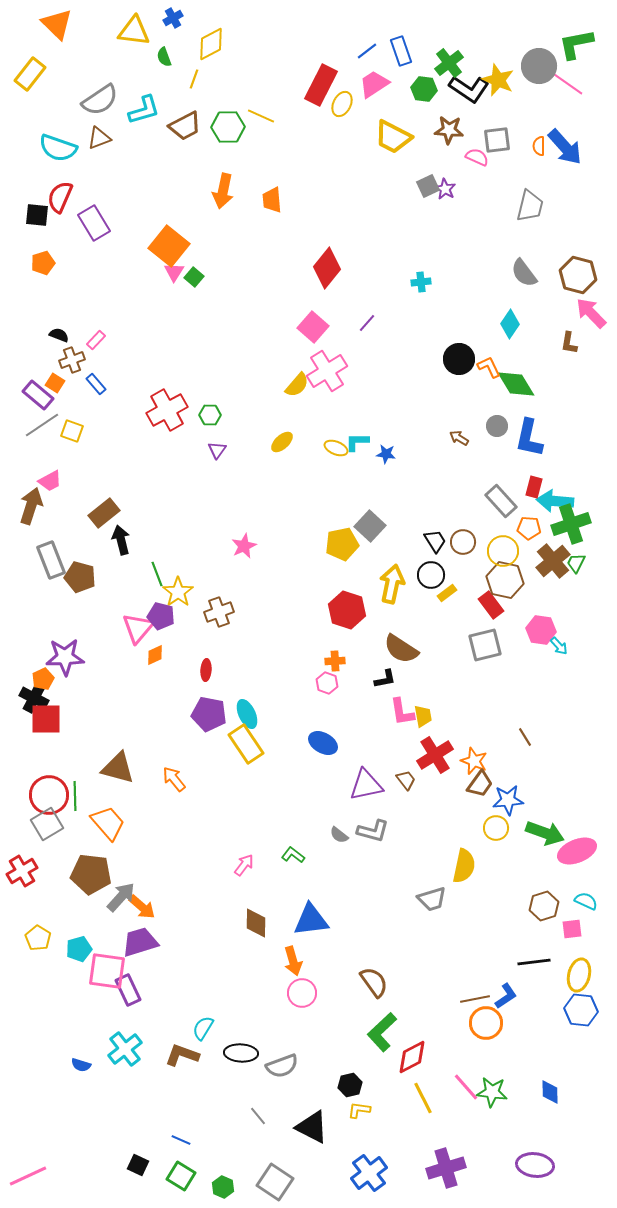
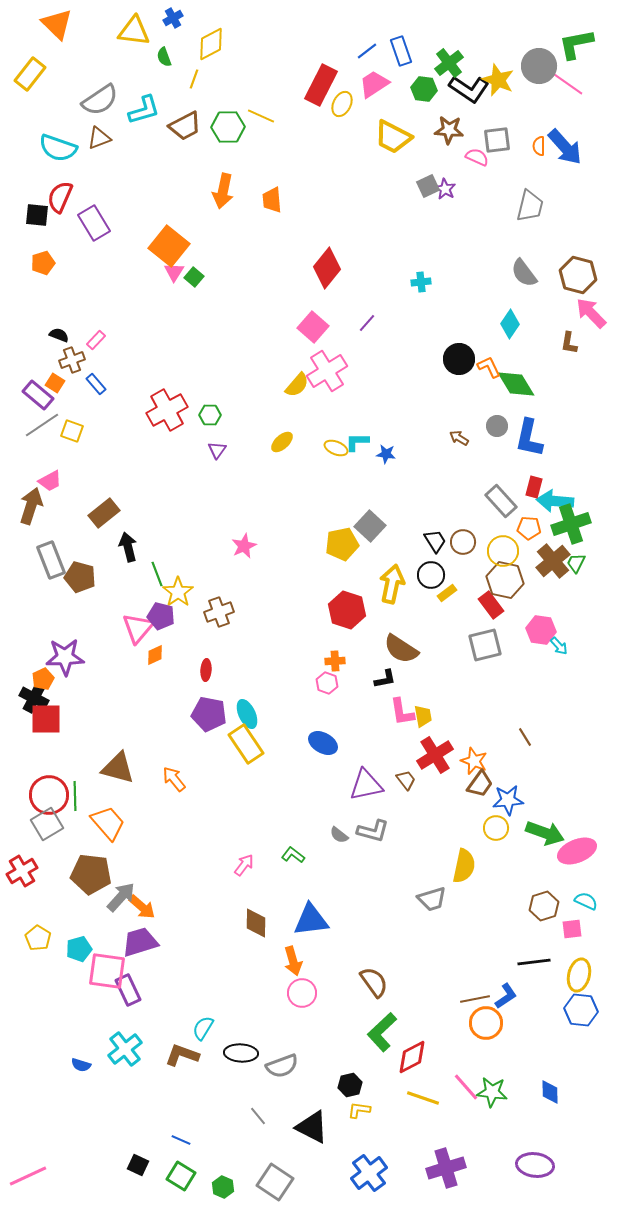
black arrow at (121, 540): moved 7 px right, 7 px down
yellow line at (423, 1098): rotated 44 degrees counterclockwise
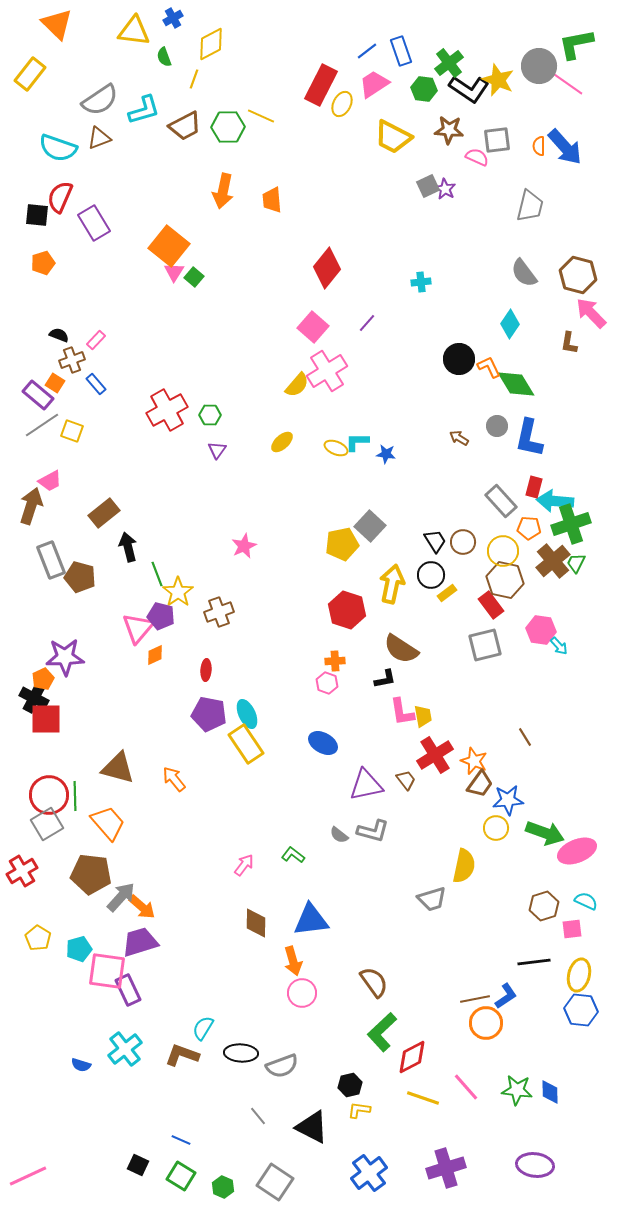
green star at (492, 1092): moved 25 px right, 2 px up
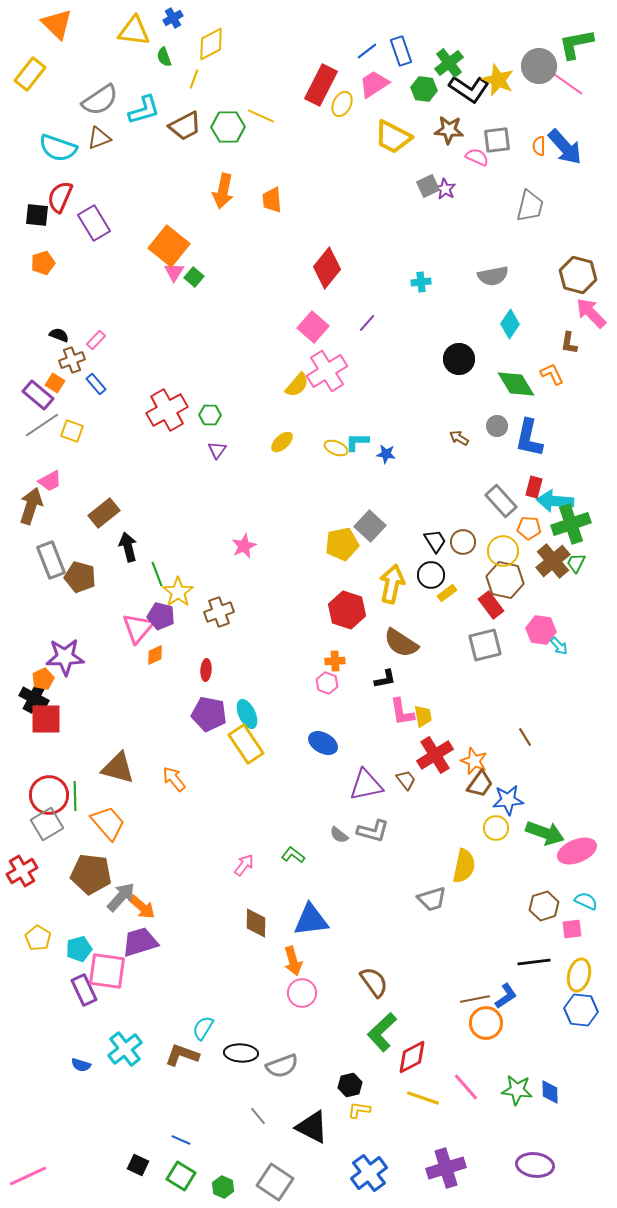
gray semicircle at (524, 273): moved 31 px left, 3 px down; rotated 64 degrees counterclockwise
orange L-shape at (489, 367): moved 63 px right, 7 px down
brown semicircle at (401, 649): moved 6 px up
purple rectangle at (128, 990): moved 44 px left
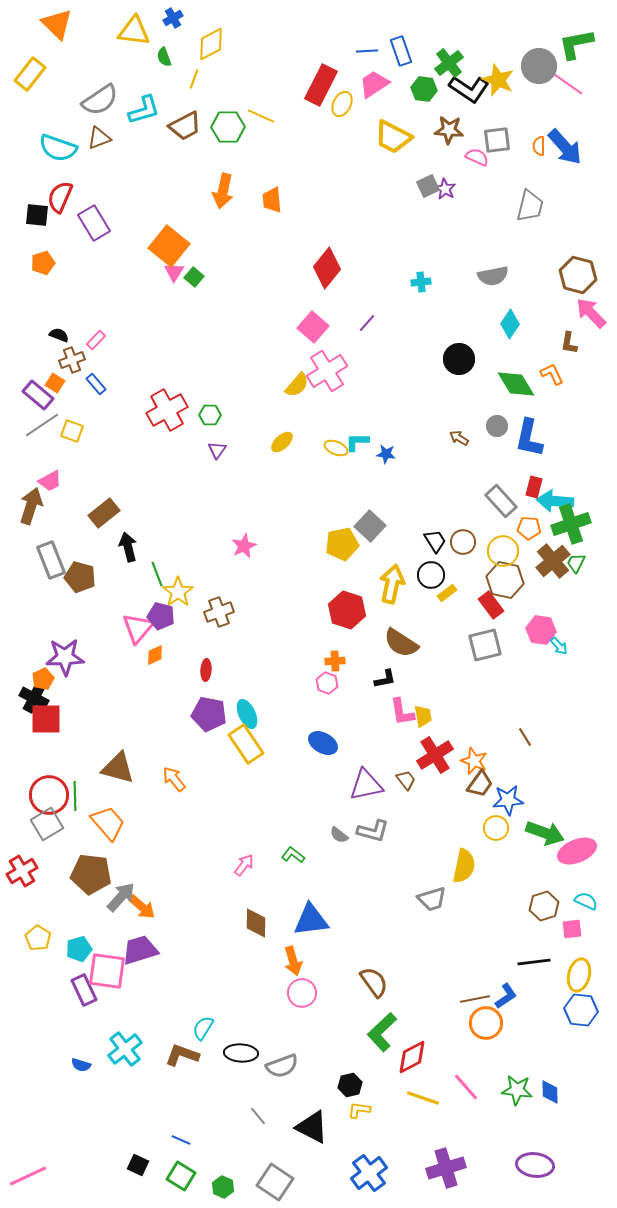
blue line at (367, 51): rotated 35 degrees clockwise
purple trapezoid at (140, 942): moved 8 px down
